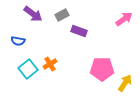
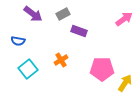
gray rectangle: moved 1 px right, 1 px up
orange cross: moved 11 px right, 4 px up
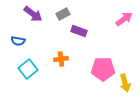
orange cross: moved 1 px up; rotated 24 degrees clockwise
pink pentagon: moved 1 px right
yellow arrow: rotated 132 degrees clockwise
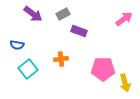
blue semicircle: moved 1 px left, 4 px down
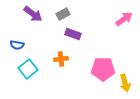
purple rectangle: moved 6 px left, 3 px down
